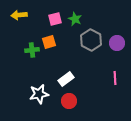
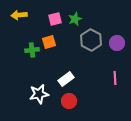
green star: rotated 24 degrees clockwise
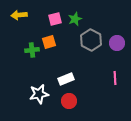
white rectangle: rotated 14 degrees clockwise
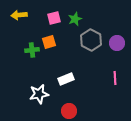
pink square: moved 1 px left, 1 px up
red circle: moved 10 px down
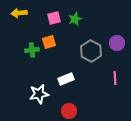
yellow arrow: moved 2 px up
gray hexagon: moved 11 px down
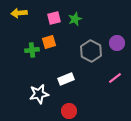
pink line: rotated 56 degrees clockwise
